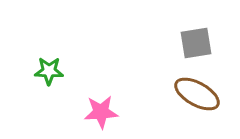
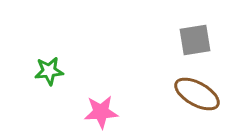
gray square: moved 1 px left, 3 px up
green star: rotated 8 degrees counterclockwise
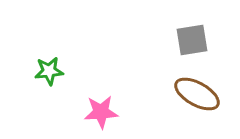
gray square: moved 3 px left
